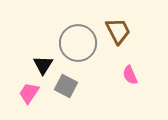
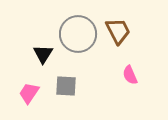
gray circle: moved 9 px up
black triangle: moved 11 px up
gray square: rotated 25 degrees counterclockwise
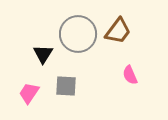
brown trapezoid: rotated 64 degrees clockwise
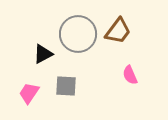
black triangle: rotated 30 degrees clockwise
